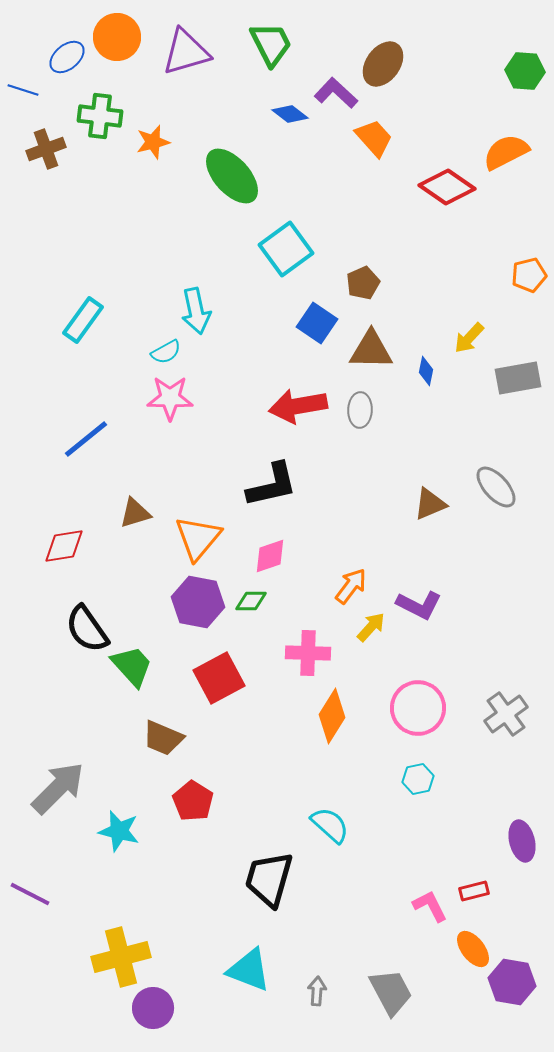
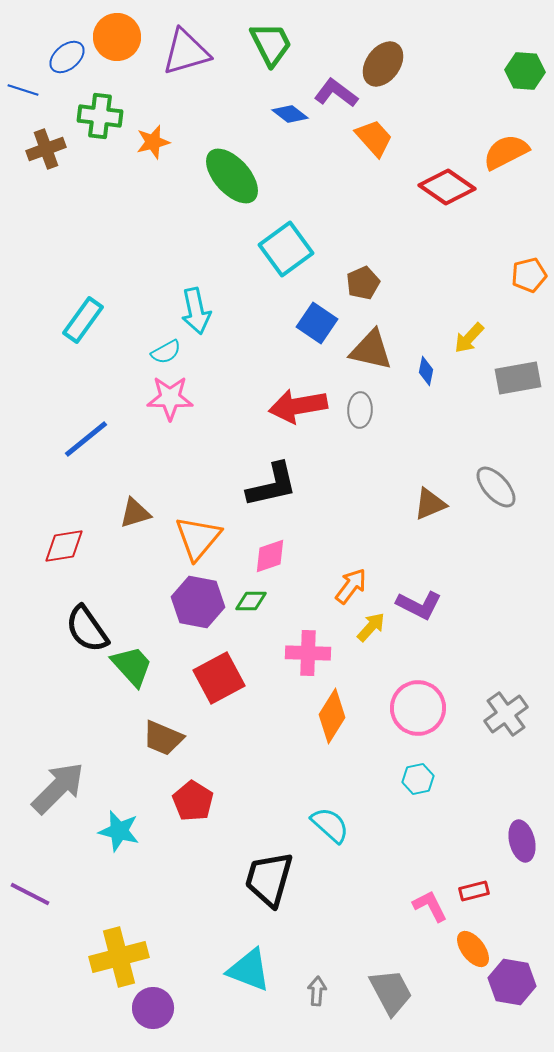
purple L-shape at (336, 93): rotated 6 degrees counterclockwise
brown triangle at (371, 350): rotated 12 degrees clockwise
yellow cross at (121, 957): moved 2 px left
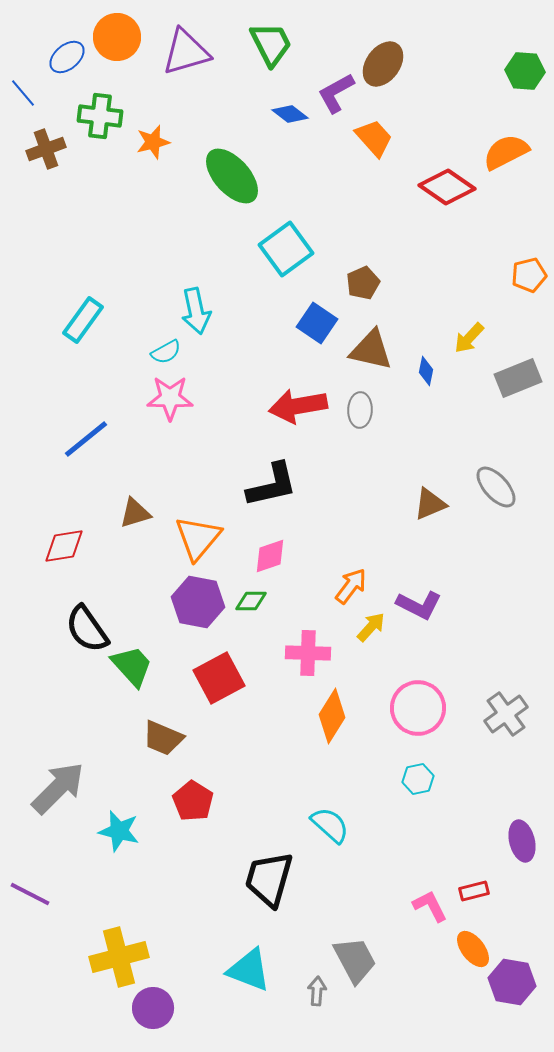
blue line at (23, 90): moved 3 px down; rotated 32 degrees clockwise
purple L-shape at (336, 93): rotated 66 degrees counterclockwise
gray rectangle at (518, 378): rotated 12 degrees counterclockwise
gray trapezoid at (391, 992): moved 36 px left, 32 px up
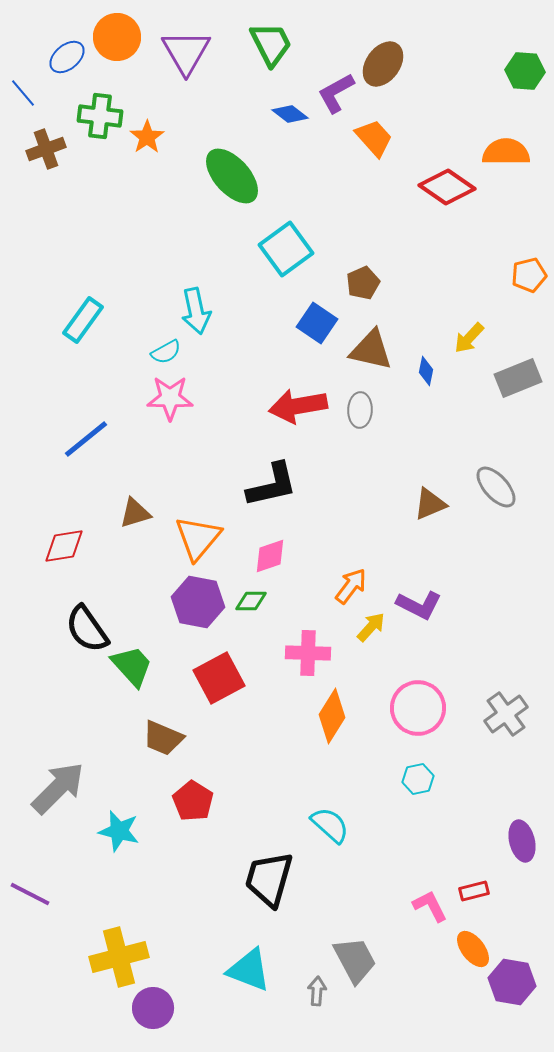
purple triangle at (186, 52): rotated 44 degrees counterclockwise
orange star at (153, 142): moved 6 px left, 5 px up; rotated 20 degrees counterclockwise
orange semicircle at (506, 152): rotated 27 degrees clockwise
